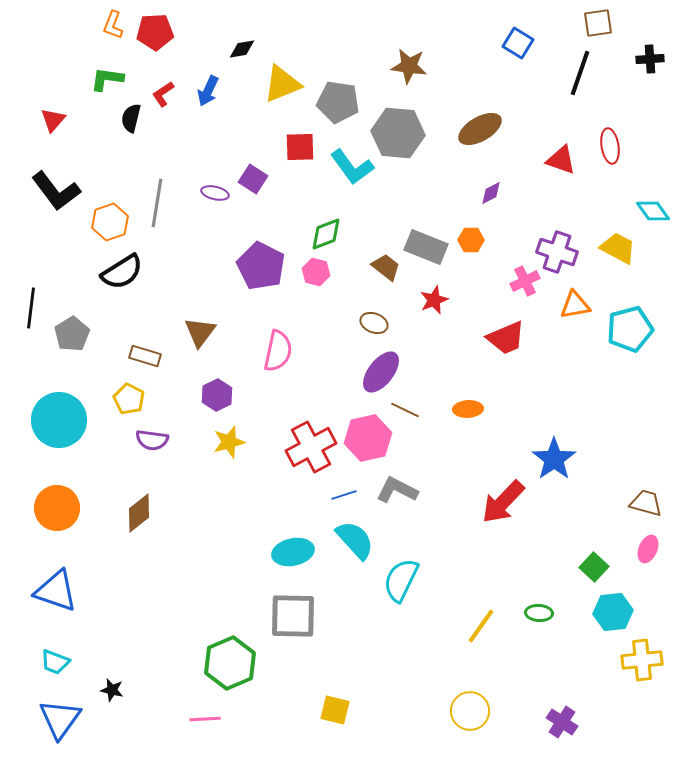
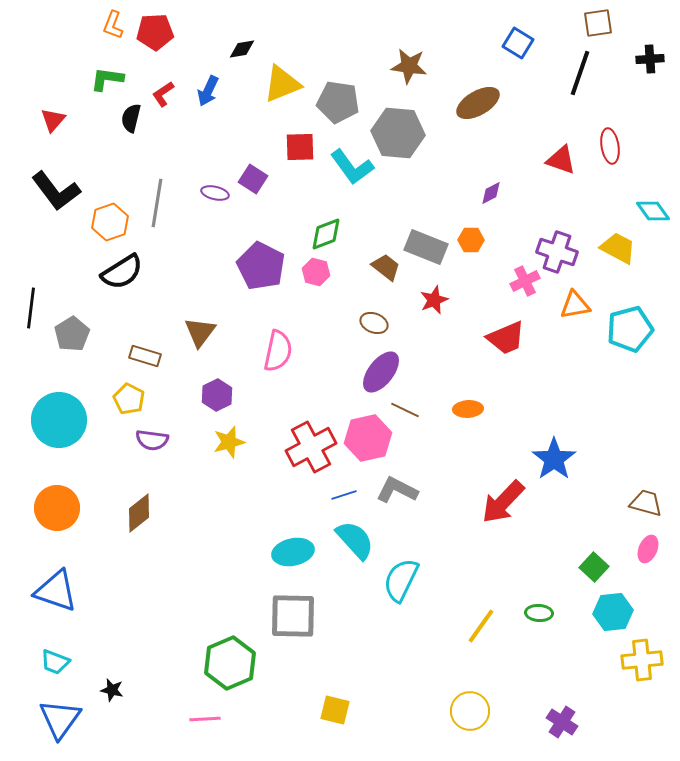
brown ellipse at (480, 129): moved 2 px left, 26 px up
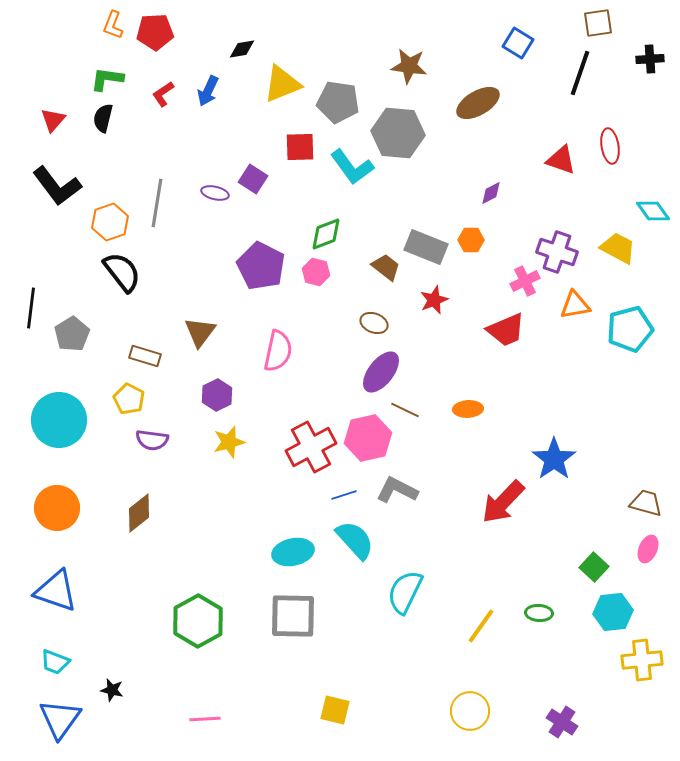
black semicircle at (131, 118): moved 28 px left
black L-shape at (56, 191): moved 1 px right, 5 px up
black semicircle at (122, 272): rotated 96 degrees counterclockwise
red trapezoid at (506, 338): moved 8 px up
cyan semicircle at (401, 580): moved 4 px right, 12 px down
green hexagon at (230, 663): moved 32 px left, 42 px up; rotated 6 degrees counterclockwise
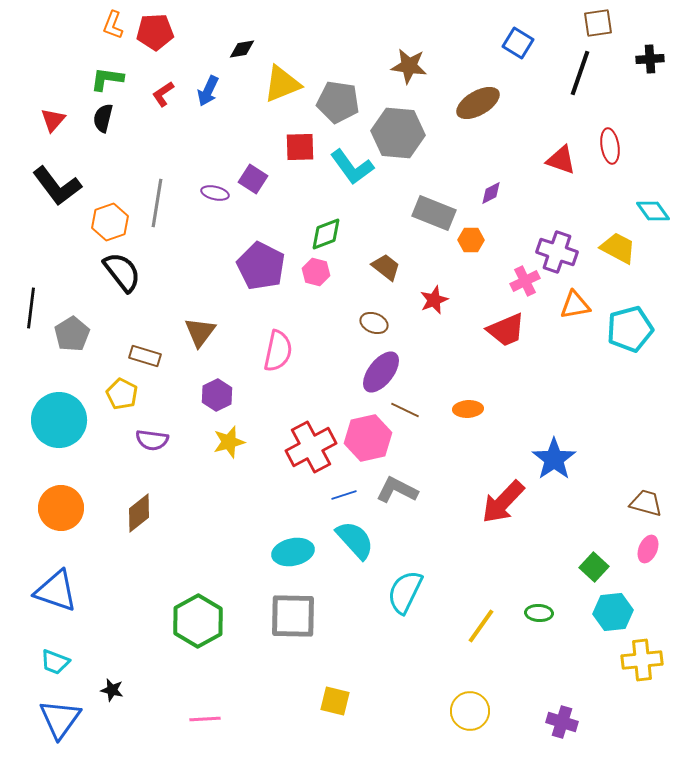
gray rectangle at (426, 247): moved 8 px right, 34 px up
yellow pentagon at (129, 399): moved 7 px left, 5 px up
orange circle at (57, 508): moved 4 px right
yellow square at (335, 710): moved 9 px up
purple cross at (562, 722): rotated 16 degrees counterclockwise
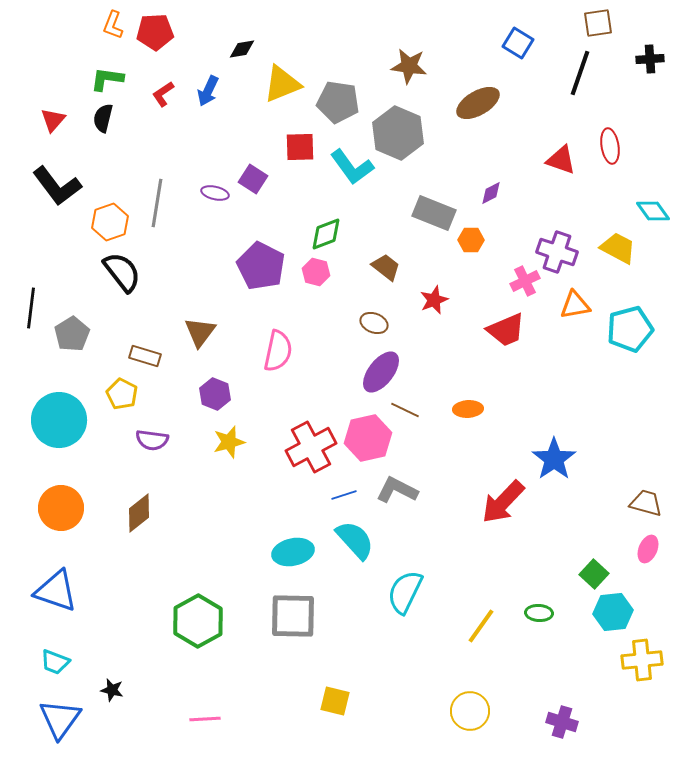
gray hexagon at (398, 133): rotated 18 degrees clockwise
purple hexagon at (217, 395): moved 2 px left, 1 px up; rotated 12 degrees counterclockwise
green square at (594, 567): moved 7 px down
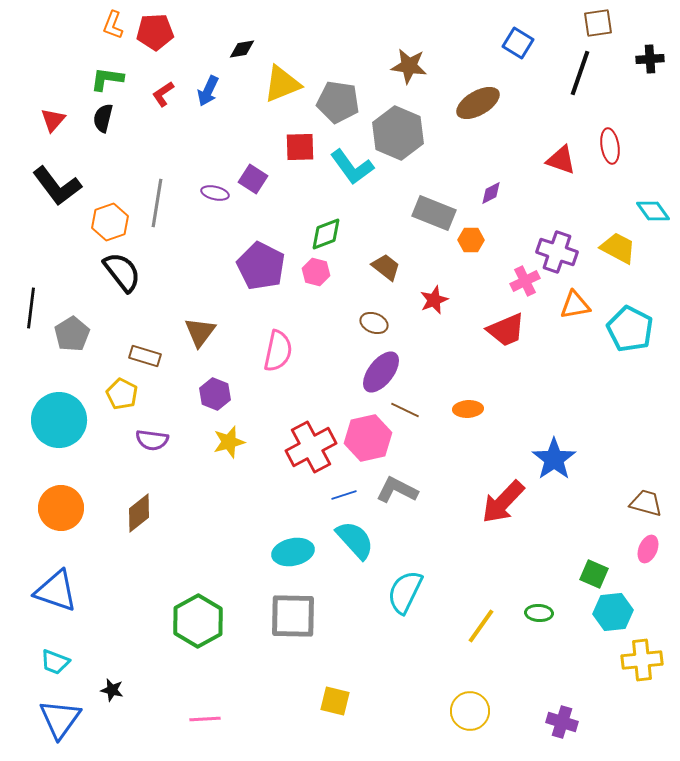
cyan pentagon at (630, 329): rotated 30 degrees counterclockwise
green square at (594, 574): rotated 20 degrees counterclockwise
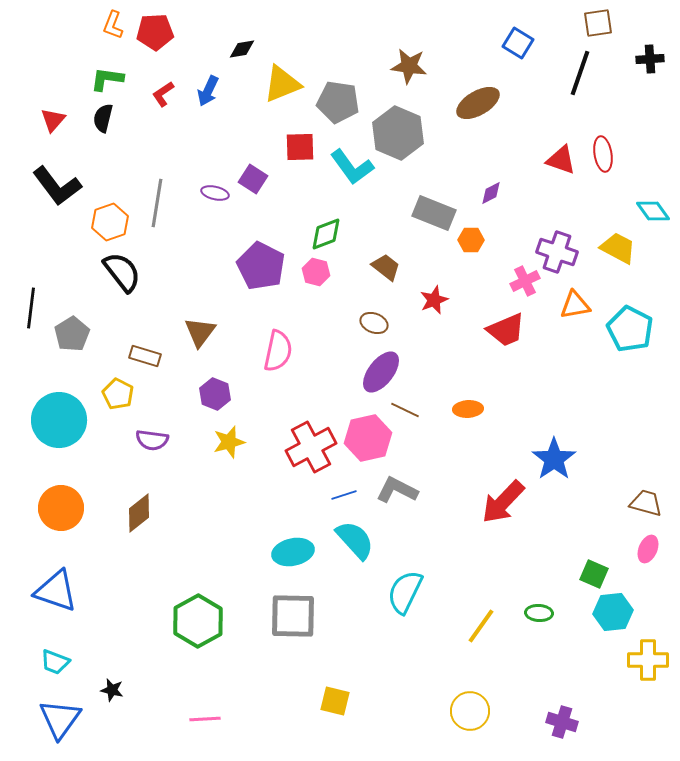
red ellipse at (610, 146): moved 7 px left, 8 px down
yellow pentagon at (122, 394): moved 4 px left
yellow cross at (642, 660): moved 6 px right; rotated 6 degrees clockwise
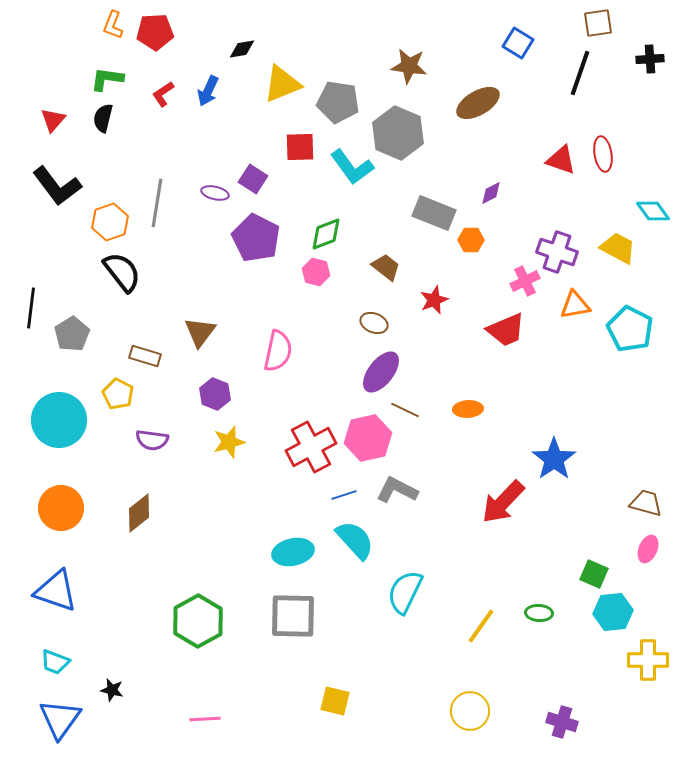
purple pentagon at (261, 266): moved 5 px left, 28 px up
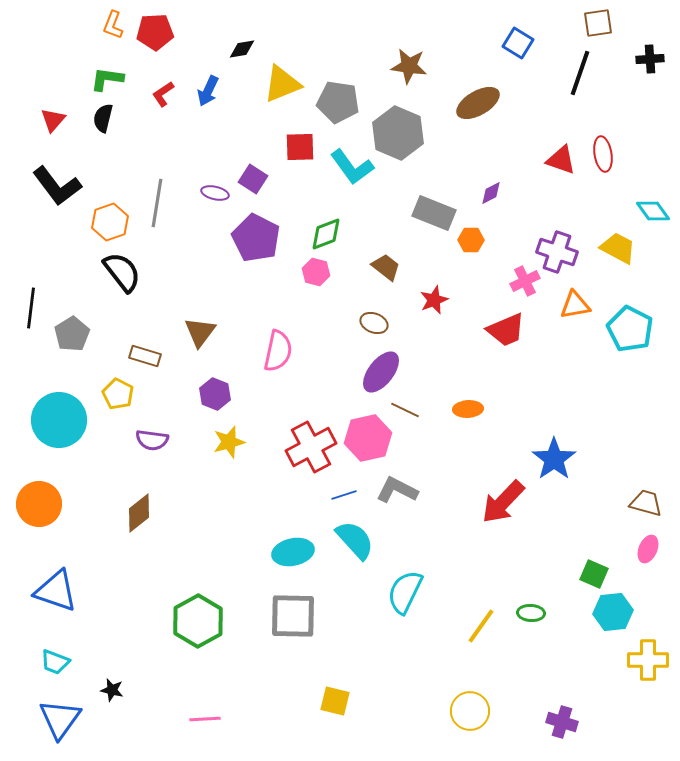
orange circle at (61, 508): moved 22 px left, 4 px up
green ellipse at (539, 613): moved 8 px left
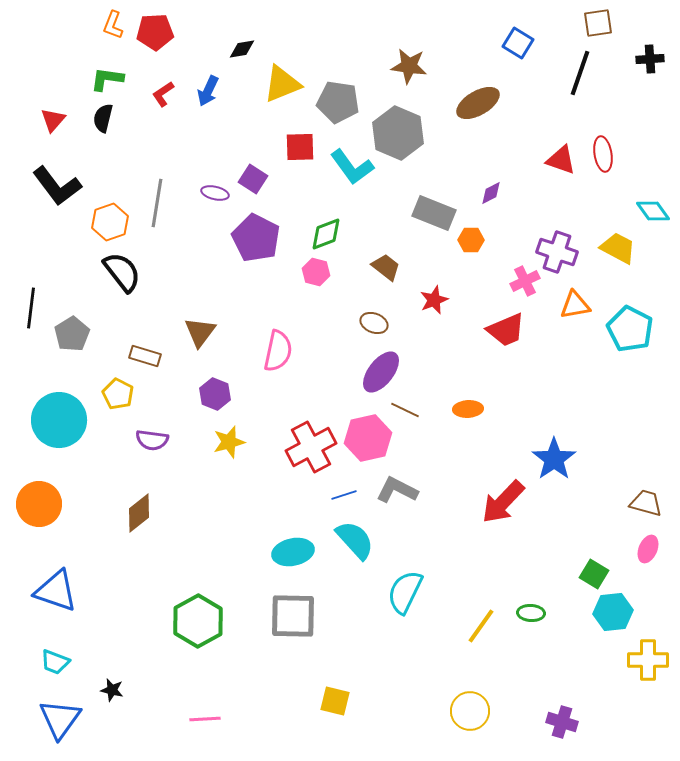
green square at (594, 574): rotated 8 degrees clockwise
